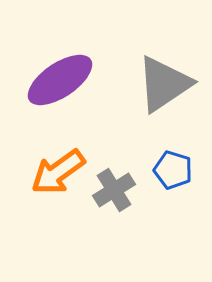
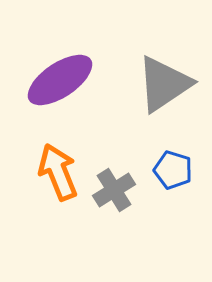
orange arrow: rotated 104 degrees clockwise
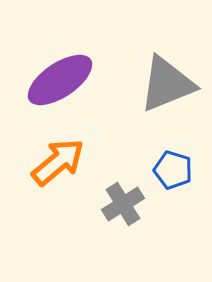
gray triangle: moved 3 px right; rotated 12 degrees clockwise
orange arrow: moved 10 px up; rotated 72 degrees clockwise
gray cross: moved 9 px right, 14 px down
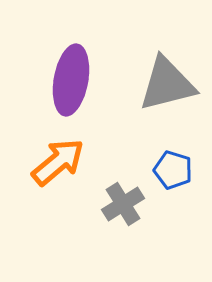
purple ellipse: moved 11 px right; rotated 46 degrees counterclockwise
gray triangle: rotated 8 degrees clockwise
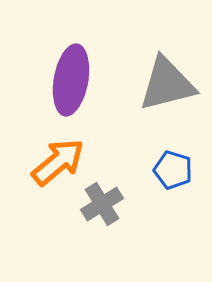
gray cross: moved 21 px left
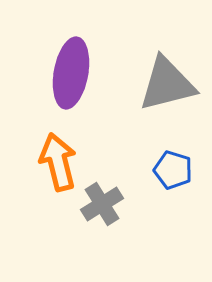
purple ellipse: moved 7 px up
orange arrow: rotated 64 degrees counterclockwise
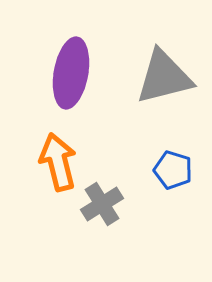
gray triangle: moved 3 px left, 7 px up
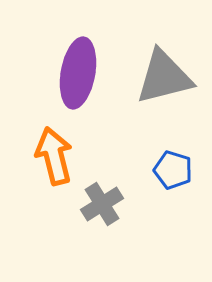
purple ellipse: moved 7 px right
orange arrow: moved 4 px left, 6 px up
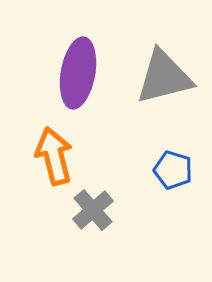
gray cross: moved 9 px left, 6 px down; rotated 9 degrees counterclockwise
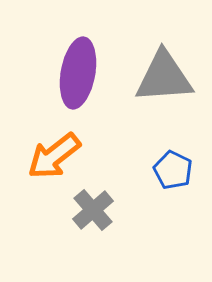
gray triangle: rotated 10 degrees clockwise
orange arrow: rotated 114 degrees counterclockwise
blue pentagon: rotated 9 degrees clockwise
